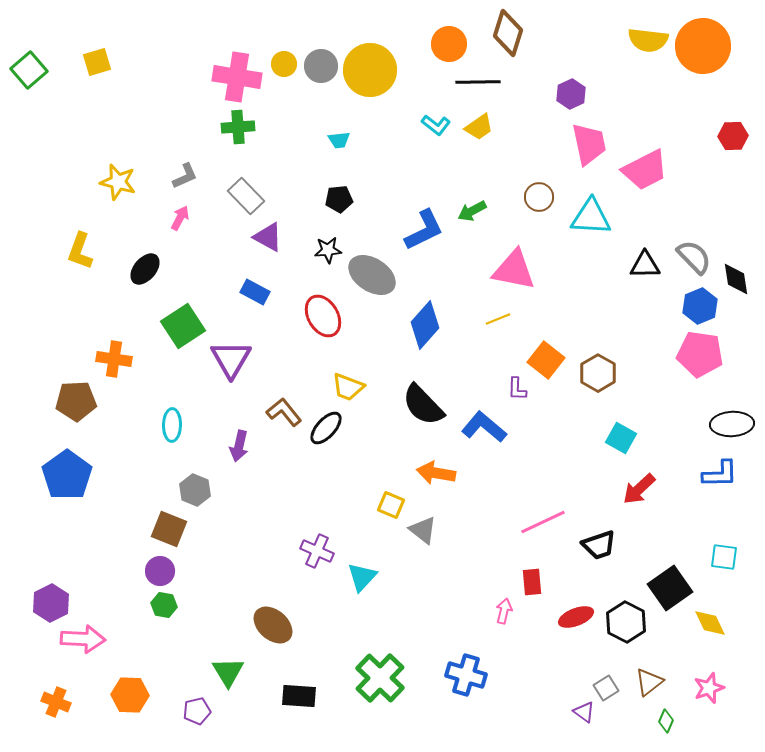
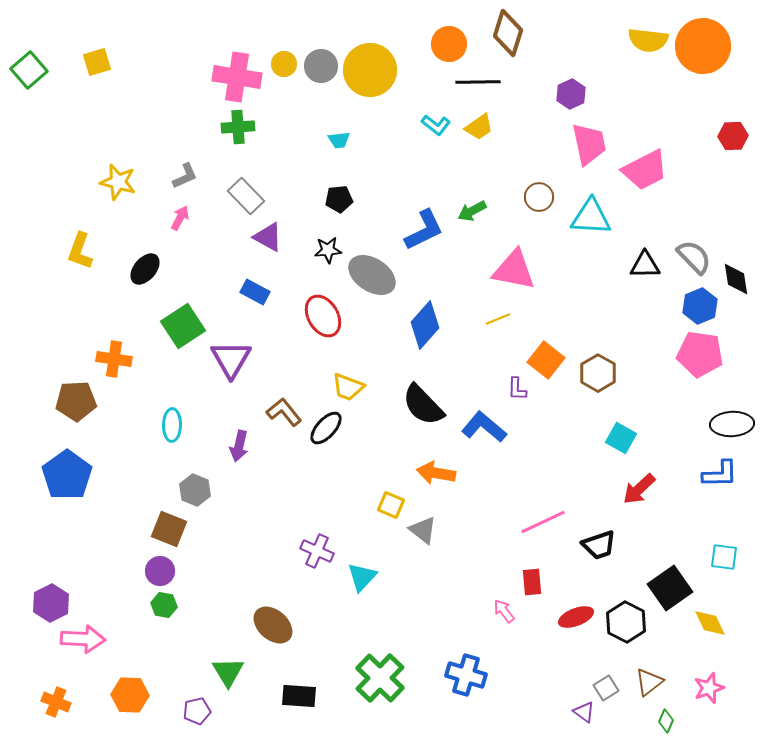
pink arrow at (504, 611): rotated 50 degrees counterclockwise
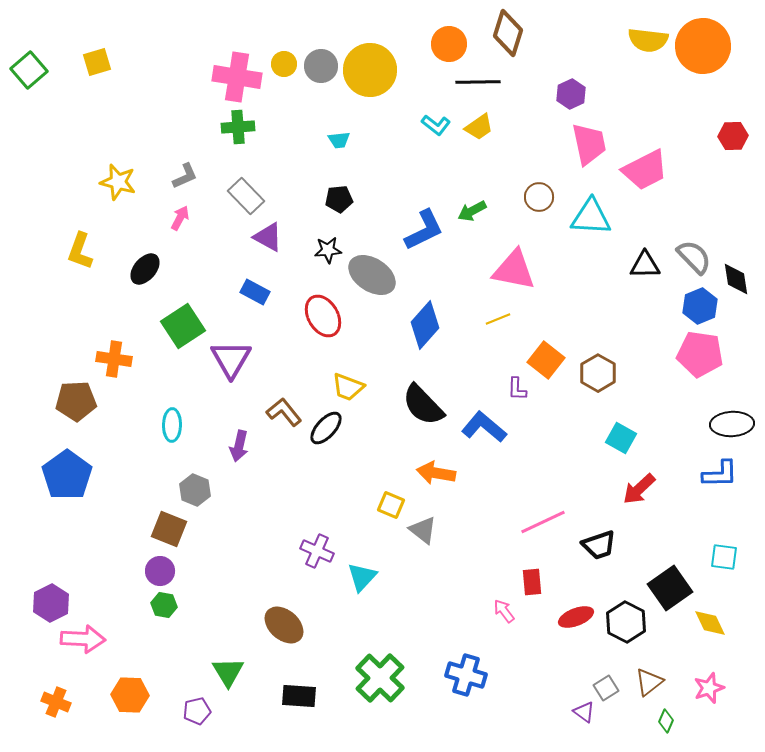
brown ellipse at (273, 625): moved 11 px right
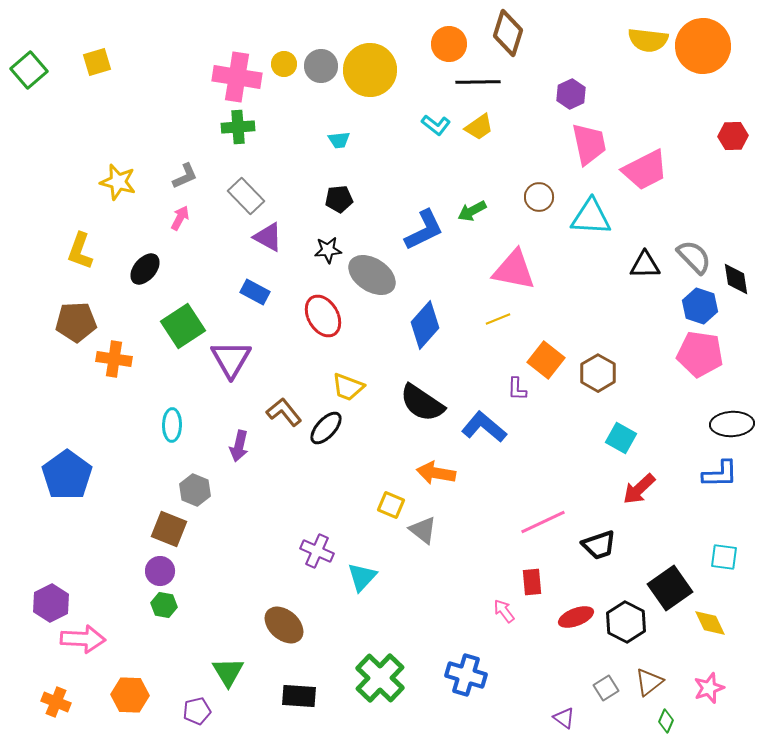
blue hexagon at (700, 306): rotated 20 degrees counterclockwise
brown pentagon at (76, 401): moved 79 px up
black semicircle at (423, 405): moved 1 px left, 2 px up; rotated 12 degrees counterclockwise
purple triangle at (584, 712): moved 20 px left, 6 px down
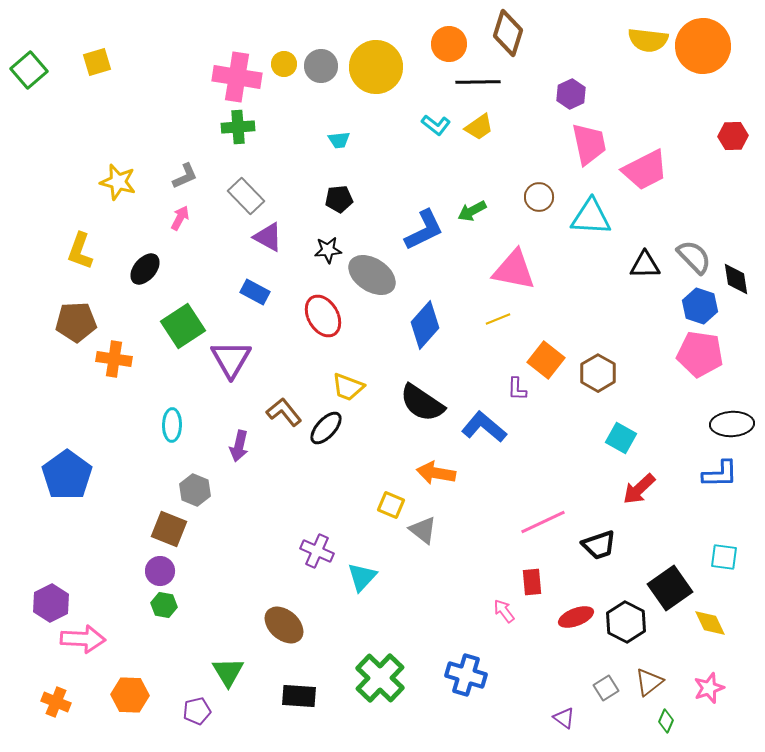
yellow circle at (370, 70): moved 6 px right, 3 px up
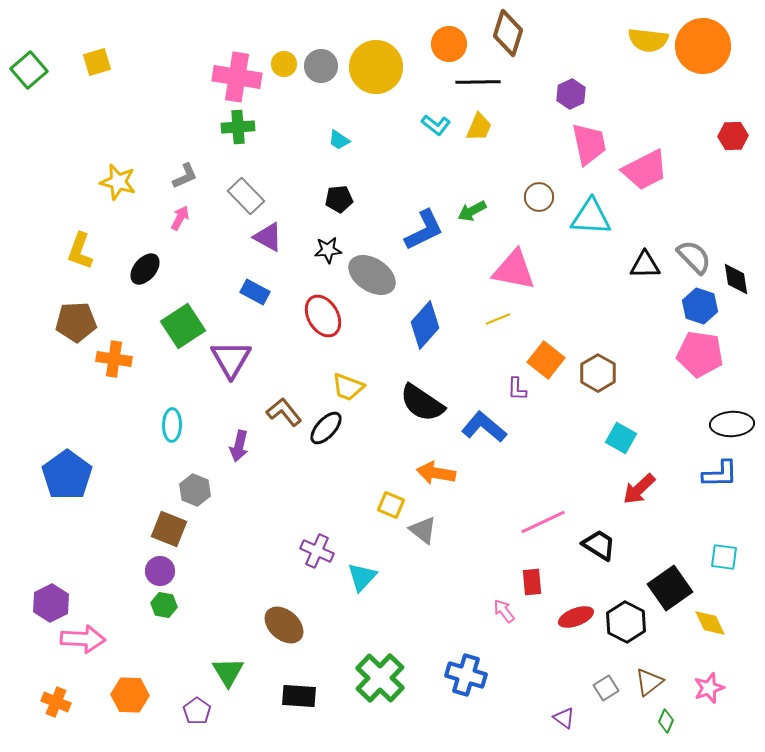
yellow trapezoid at (479, 127): rotated 32 degrees counterclockwise
cyan trapezoid at (339, 140): rotated 40 degrees clockwise
black trapezoid at (599, 545): rotated 129 degrees counterclockwise
purple pentagon at (197, 711): rotated 24 degrees counterclockwise
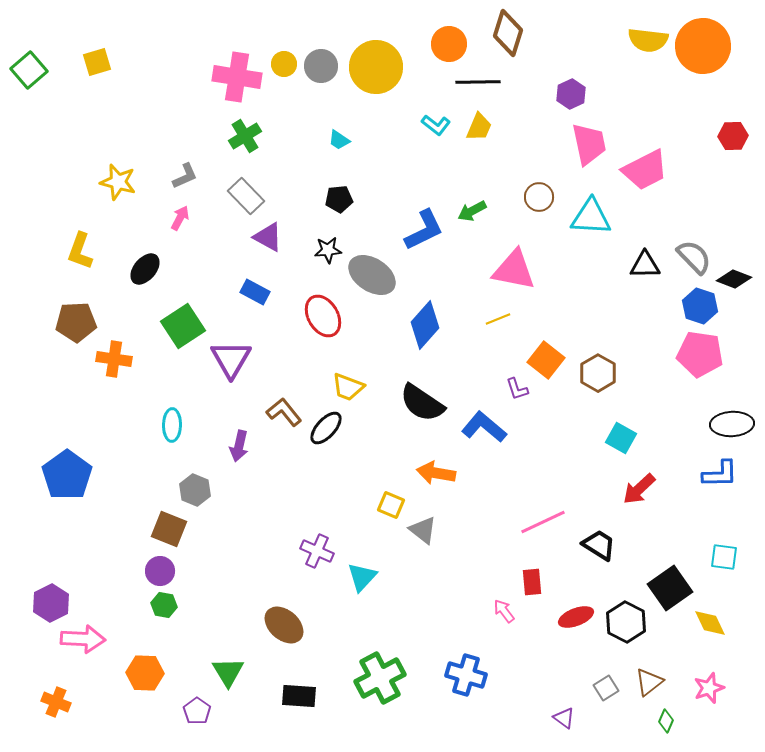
green cross at (238, 127): moved 7 px right, 9 px down; rotated 28 degrees counterclockwise
black diamond at (736, 279): moved 2 px left; rotated 60 degrees counterclockwise
purple L-shape at (517, 389): rotated 20 degrees counterclockwise
green cross at (380, 678): rotated 18 degrees clockwise
orange hexagon at (130, 695): moved 15 px right, 22 px up
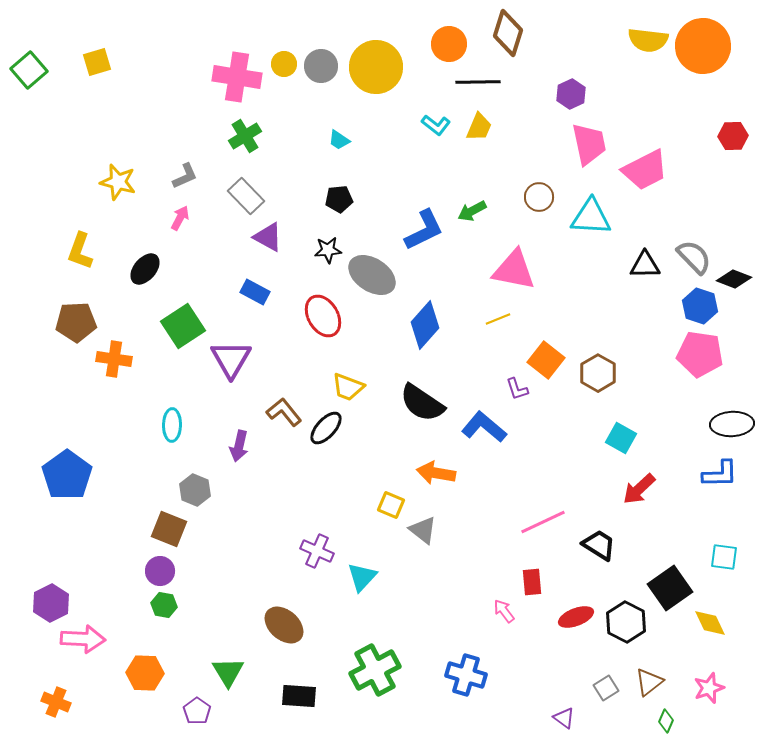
green cross at (380, 678): moved 5 px left, 8 px up
